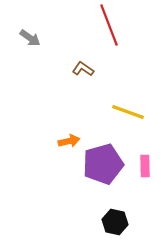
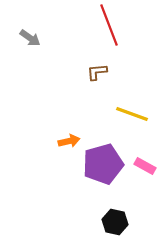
brown L-shape: moved 14 px right, 3 px down; rotated 40 degrees counterclockwise
yellow line: moved 4 px right, 2 px down
pink rectangle: rotated 60 degrees counterclockwise
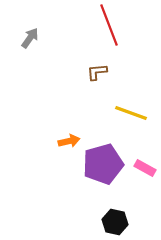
gray arrow: rotated 90 degrees counterclockwise
yellow line: moved 1 px left, 1 px up
pink rectangle: moved 2 px down
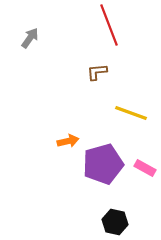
orange arrow: moved 1 px left
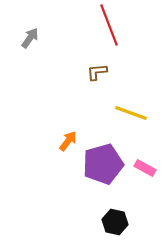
orange arrow: rotated 40 degrees counterclockwise
